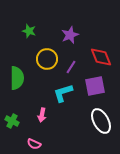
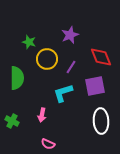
green star: moved 11 px down
white ellipse: rotated 25 degrees clockwise
pink semicircle: moved 14 px right
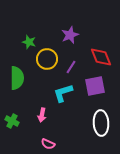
white ellipse: moved 2 px down
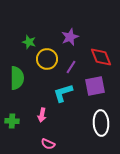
purple star: moved 2 px down
green cross: rotated 24 degrees counterclockwise
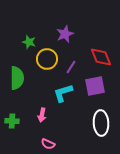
purple star: moved 5 px left, 3 px up
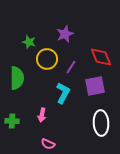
cyan L-shape: rotated 135 degrees clockwise
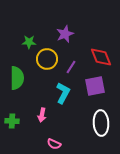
green star: rotated 16 degrees counterclockwise
pink semicircle: moved 6 px right
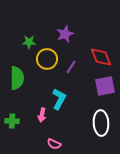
purple square: moved 10 px right
cyan L-shape: moved 4 px left, 6 px down
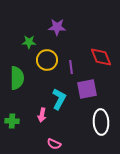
purple star: moved 8 px left, 7 px up; rotated 24 degrees clockwise
yellow circle: moved 1 px down
purple line: rotated 40 degrees counterclockwise
purple square: moved 18 px left, 3 px down
white ellipse: moved 1 px up
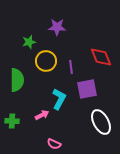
green star: rotated 16 degrees counterclockwise
yellow circle: moved 1 px left, 1 px down
green semicircle: moved 2 px down
pink arrow: rotated 128 degrees counterclockwise
white ellipse: rotated 25 degrees counterclockwise
